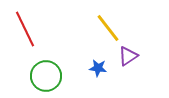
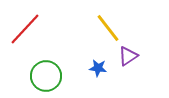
red line: rotated 69 degrees clockwise
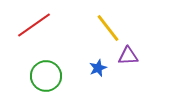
red line: moved 9 px right, 4 px up; rotated 12 degrees clockwise
purple triangle: rotated 30 degrees clockwise
blue star: rotated 30 degrees counterclockwise
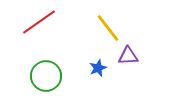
red line: moved 5 px right, 3 px up
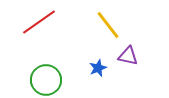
yellow line: moved 3 px up
purple triangle: rotated 15 degrees clockwise
green circle: moved 4 px down
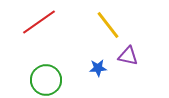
blue star: rotated 18 degrees clockwise
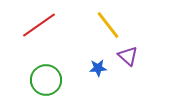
red line: moved 3 px down
purple triangle: rotated 30 degrees clockwise
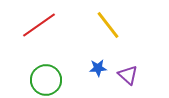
purple triangle: moved 19 px down
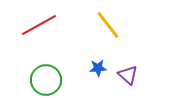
red line: rotated 6 degrees clockwise
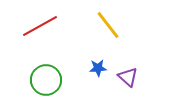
red line: moved 1 px right, 1 px down
purple triangle: moved 2 px down
